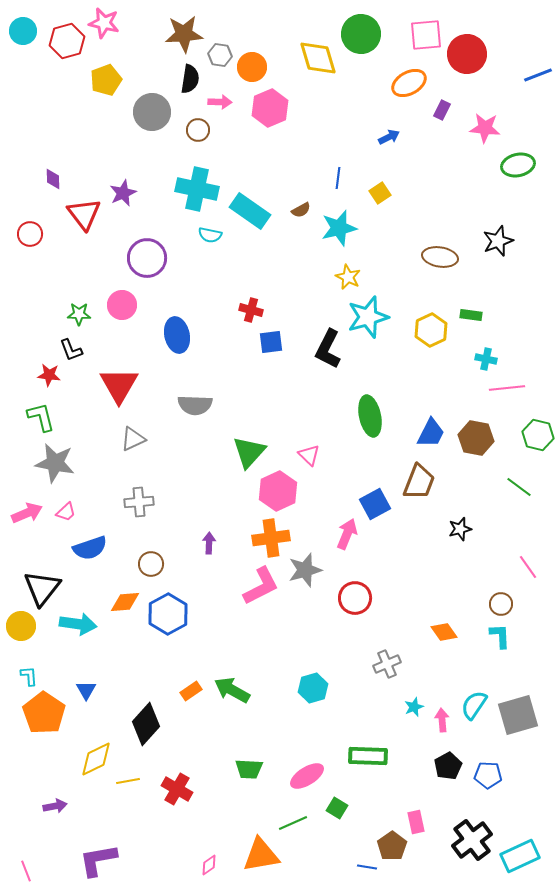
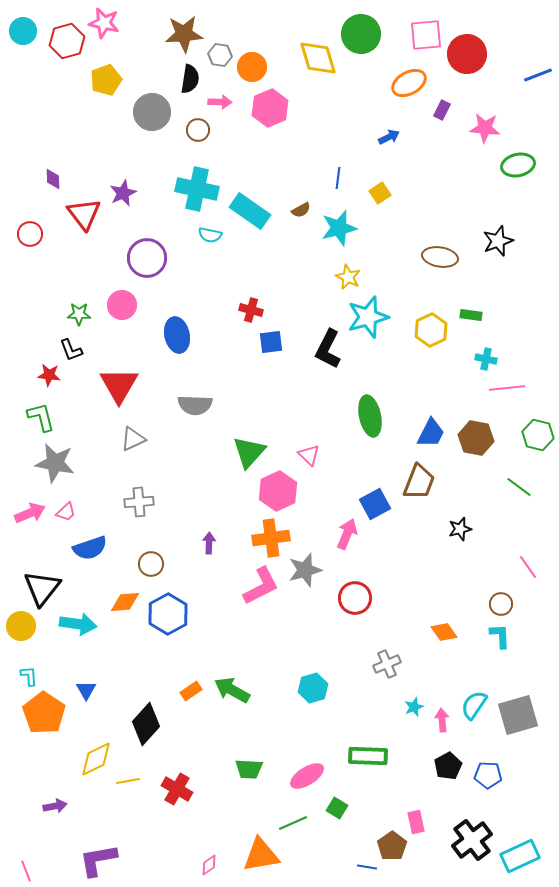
pink arrow at (27, 513): moved 3 px right
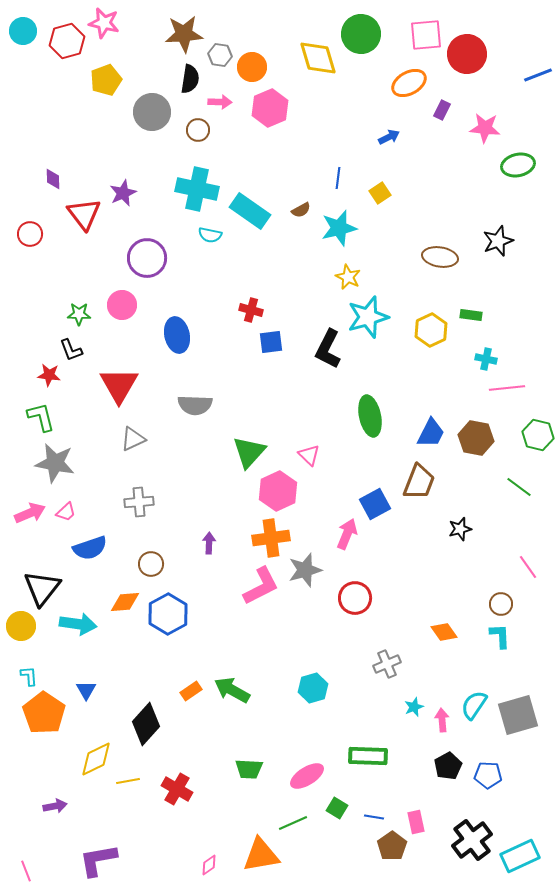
blue line at (367, 867): moved 7 px right, 50 px up
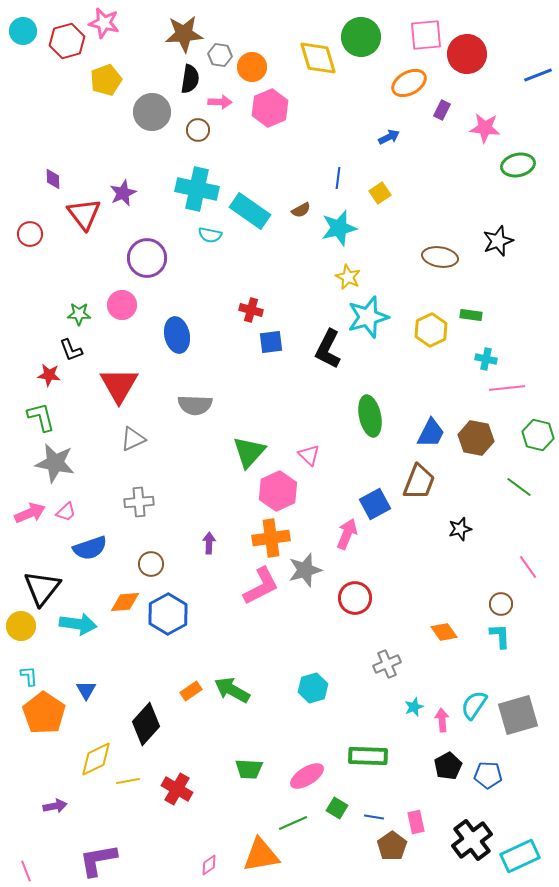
green circle at (361, 34): moved 3 px down
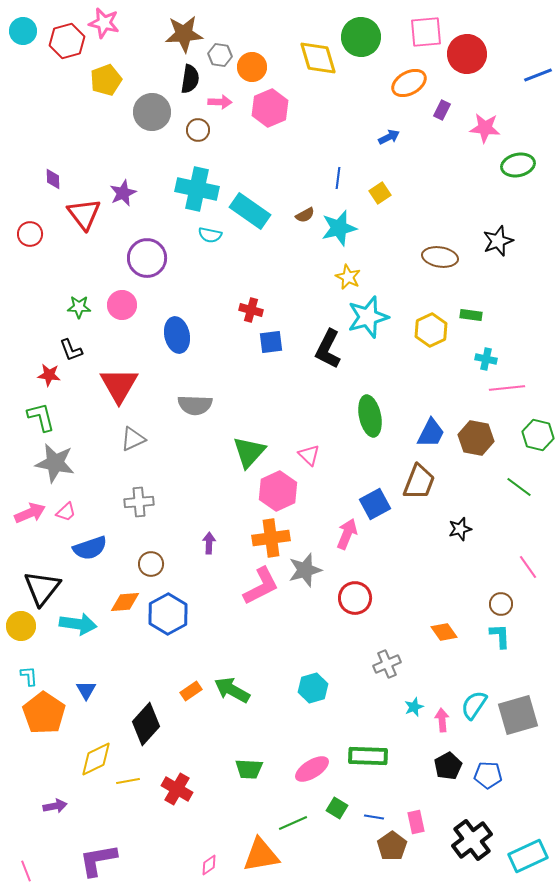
pink square at (426, 35): moved 3 px up
brown semicircle at (301, 210): moved 4 px right, 5 px down
green star at (79, 314): moved 7 px up
pink ellipse at (307, 776): moved 5 px right, 7 px up
cyan rectangle at (520, 856): moved 8 px right
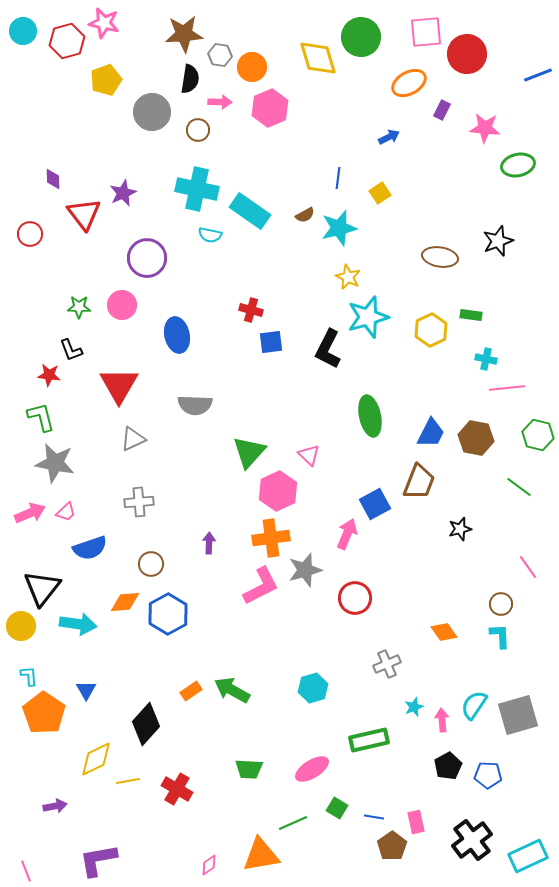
green rectangle at (368, 756): moved 1 px right, 16 px up; rotated 15 degrees counterclockwise
